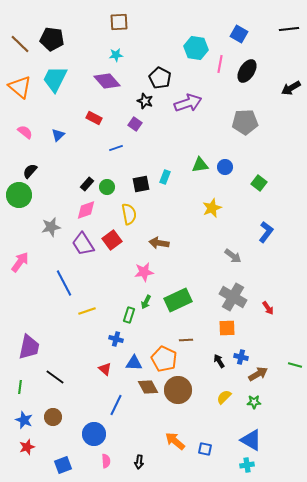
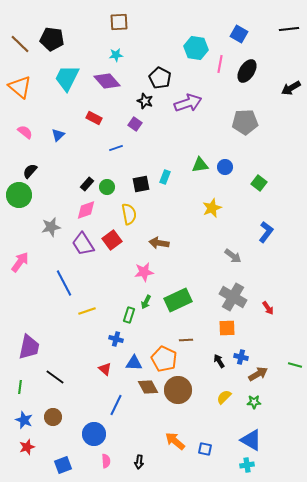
cyan trapezoid at (55, 79): moved 12 px right, 1 px up
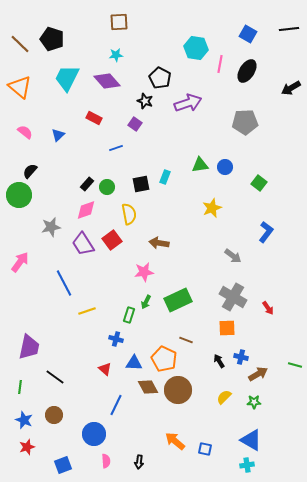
blue square at (239, 34): moved 9 px right
black pentagon at (52, 39): rotated 10 degrees clockwise
brown line at (186, 340): rotated 24 degrees clockwise
brown circle at (53, 417): moved 1 px right, 2 px up
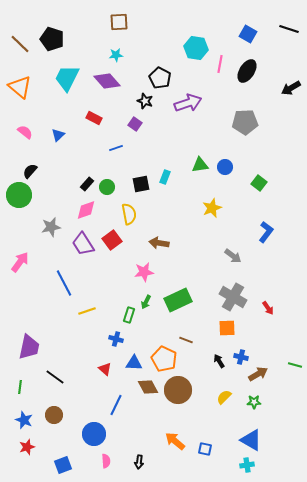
black line at (289, 29): rotated 24 degrees clockwise
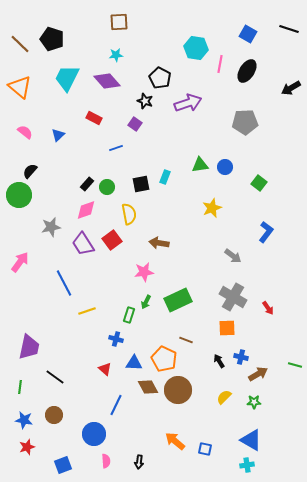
blue star at (24, 420): rotated 12 degrees counterclockwise
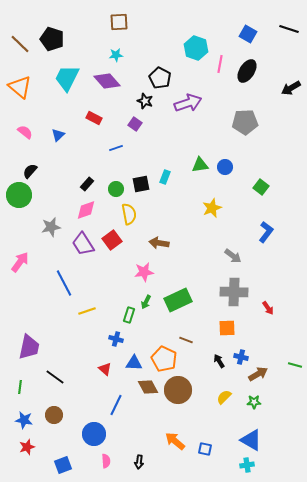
cyan hexagon at (196, 48): rotated 10 degrees clockwise
green square at (259, 183): moved 2 px right, 4 px down
green circle at (107, 187): moved 9 px right, 2 px down
gray cross at (233, 297): moved 1 px right, 5 px up; rotated 28 degrees counterclockwise
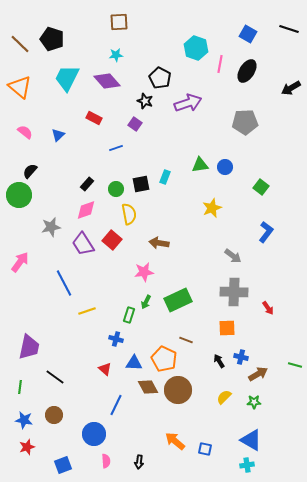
red square at (112, 240): rotated 12 degrees counterclockwise
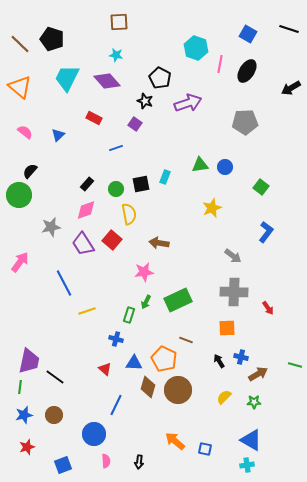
cyan star at (116, 55): rotated 16 degrees clockwise
purple trapezoid at (29, 347): moved 14 px down
brown diamond at (148, 387): rotated 45 degrees clockwise
blue star at (24, 420): moved 5 px up; rotated 24 degrees counterclockwise
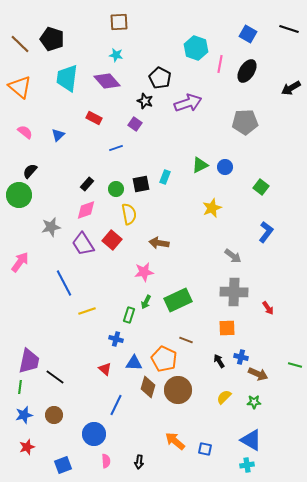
cyan trapezoid at (67, 78): rotated 20 degrees counterclockwise
green triangle at (200, 165): rotated 18 degrees counterclockwise
brown arrow at (258, 374): rotated 54 degrees clockwise
